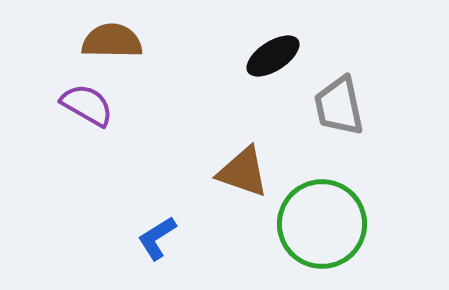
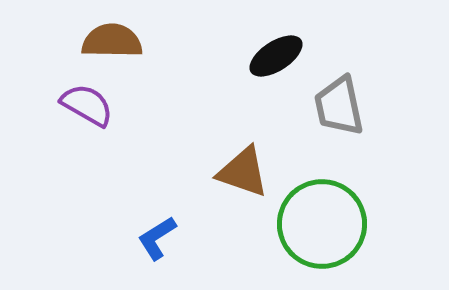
black ellipse: moved 3 px right
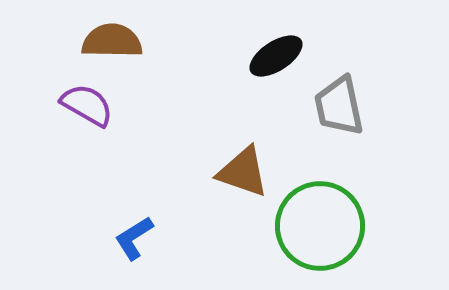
green circle: moved 2 px left, 2 px down
blue L-shape: moved 23 px left
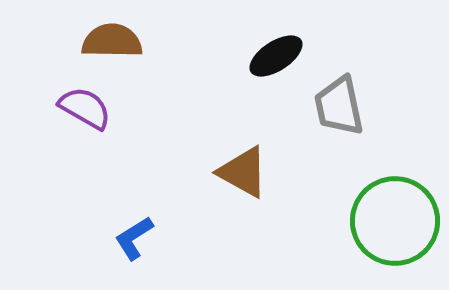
purple semicircle: moved 2 px left, 3 px down
brown triangle: rotated 10 degrees clockwise
green circle: moved 75 px right, 5 px up
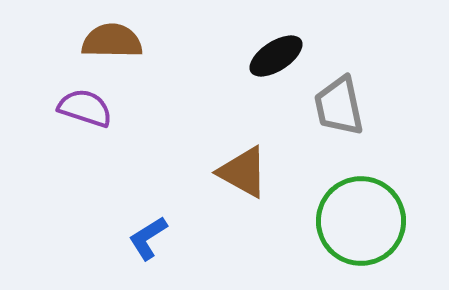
purple semicircle: rotated 12 degrees counterclockwise
green circle: moved 34 px left
blue L-shape: moved 14 px right
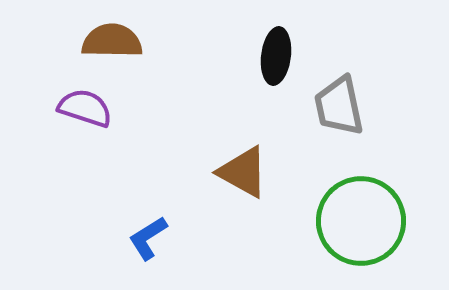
black ellipse: rotated 50 degrees counterclockwise
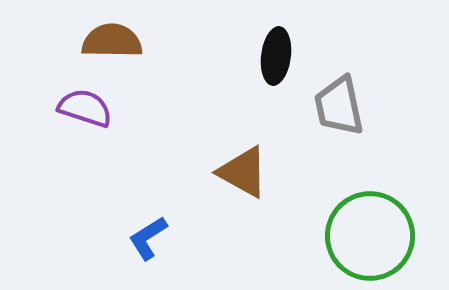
green circle: moved 9 px right, 15 px down
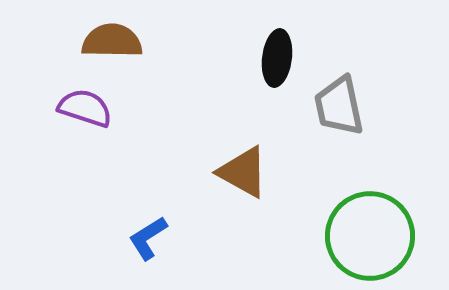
black ellipse: moved 1 px right, 2 px down
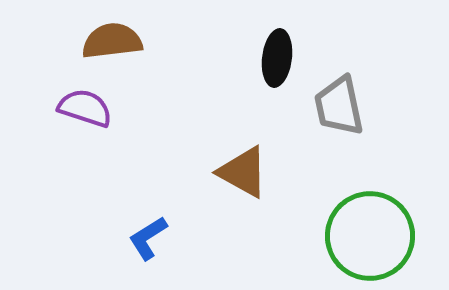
brown semicircle: rotated 8 degrees counterclockwise
